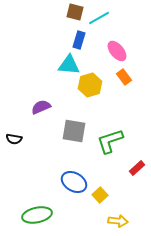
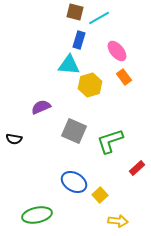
gray square: rotated 15 degrees clockwise
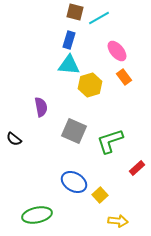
blue rectangle: moved 10 px left
purple semicircle: rotated 102 degrees clockwise
black semicircle: rotated 28 degrees clockwise
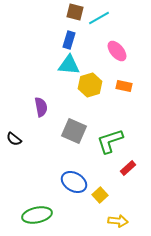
orange rectangle: moved 9 px down; rotated 42 degrees counterclockwise
red rectangle: moved 9 px left
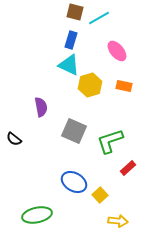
blue rectangle: moved 2 px right
cyan triangle: rotated 20 degrees clockwise
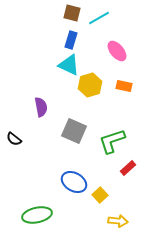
brown square: moved 3 px left, 1 px down
green L-shape: moved 2 px right
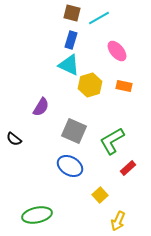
purple semicircle: rotated 42 degrees clockwise
green L-shape: rotated 12 degrees counterclockwise
blue ellipse: moved 4 px left, 16 px up
yellow arrow: rotated 108 degrees clockwise
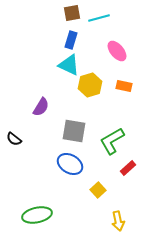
brown square: rotated 24 degrees counterclockwise
cyan line: rotated 15 degrees clockwise
gray square: rotated 15 degrees counterclockwise
blue ellipse: moved 2 px up
yellow square: moved 2 px left, 5 px up
yellow arrow: rotated 36 degrees counterclockwise
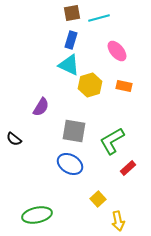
yellow square: moved 9 px down
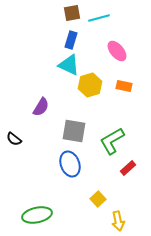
blue ellipse: rotated 40 degrees clockwise
